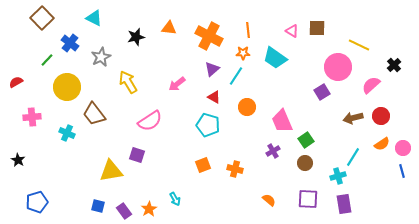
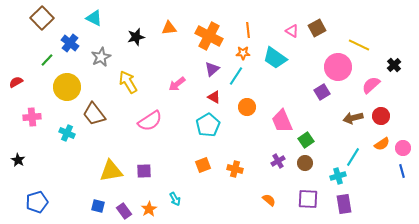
orange triangle at (169, 28): rotated 14 degrees counterclockwise
brown square at (317, 28): rotated 30 degrees counterclockwise
cyan pentagon at (208, 125): rotated 25 degrees clockwise
purple cross at (273, 151): moved 5 px right, 10 px down
purple square at (137, 155): moved 7 px right, 16 px down; rotated 21 degrees counterclockwise
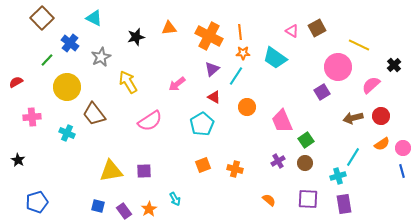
orange line at (248, 30): moved 8 px left, 2 px down
cyan pentagon at (208, 125): moved 6 px left, 1 px up
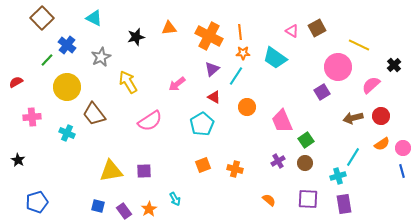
blue cross at (70, 43): moved 3 px left, 2 px down
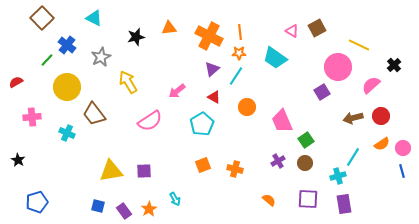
orange star at (243, 53): moved 4 px left
pink arrow at (177, 84): moved 7 px down
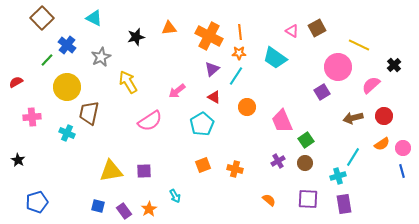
brown trapezoid at (94, 114): moved 5 px left, 1 px up; rotated 50 degrees clockwise
red circle at (381, 116): moved 3 px right
cyan arrow at (175, 199): moved 3 px up
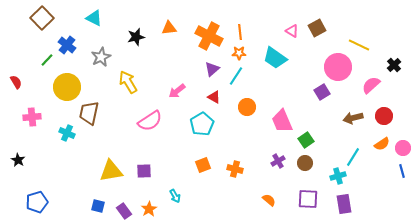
red semicircle at (16, 82): rotated 88 degrees clockwise
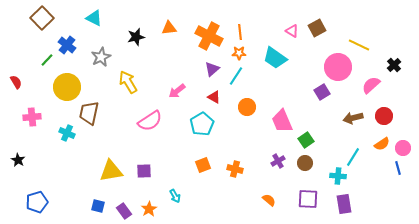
blue line at (402, 171): moved 4 px left, 3 px up
cyan cross at (338, 176): rotated 21 degrees clockwise
